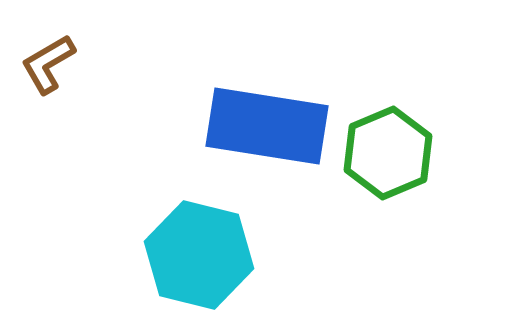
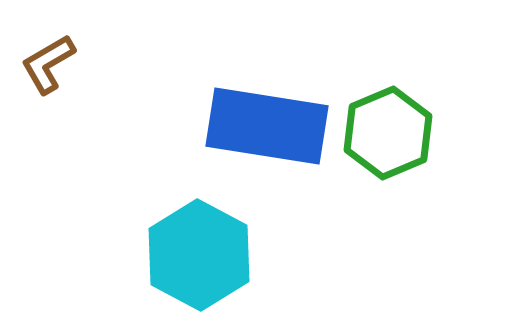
green hexagon: moved 20 px up
cyan hexagon: rotated 14 degrees clockwise
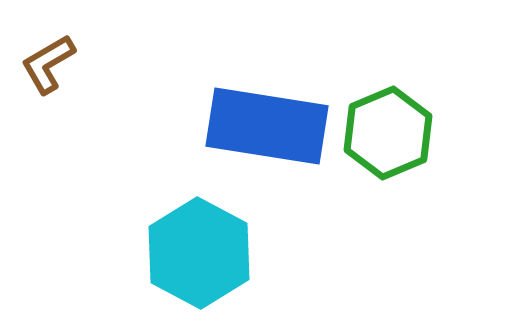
cyan hexagon: moved 2 px up
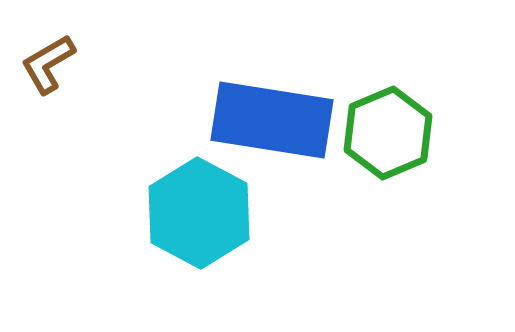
blue rectangle: moved 5 px right, 6 px up
cyan hexagon: moved 40 px up
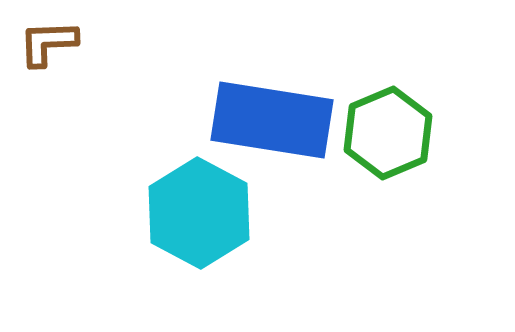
brown L-shape: moved 21 px up; rotated 28 degrees clockwise
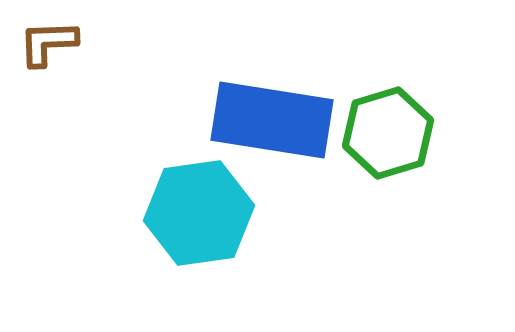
green hexagon: rotated 6 degrees clockwise
cyan hexagon: rotated 24 degrees clockwise
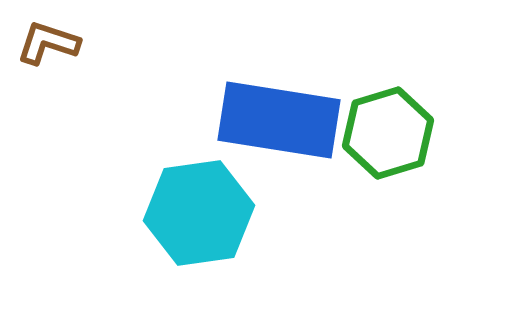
brown L-shape: rotated 20 degrees clockwise
blue rectangle: moved 7 px right
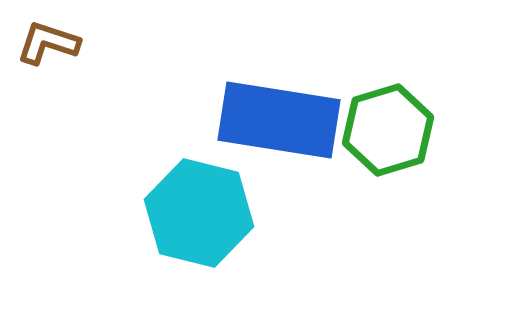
green hexagon: moved 3 px up
cyan hexagon: rotated 22 degrees clockwise
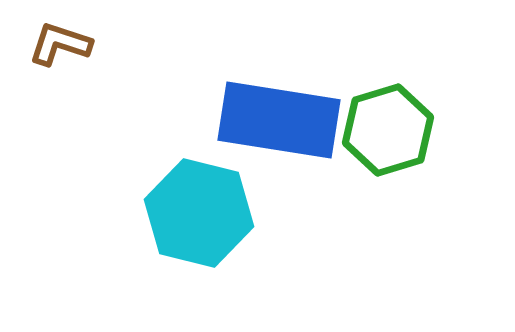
brown L-shape: moved 12 px right, 1 px down
